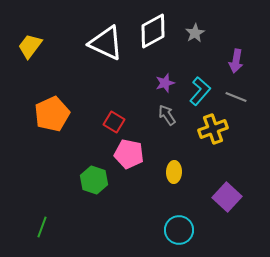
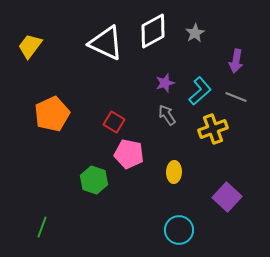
cyan L-shape: rotated 8 degrees clockwise
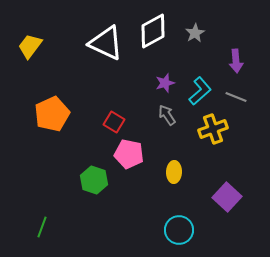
purple arrow: rotated 15 degrees counterclockwise
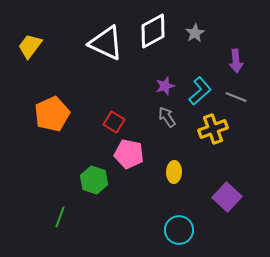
purple star: moved 3 px down
gray arrow: moved 2 px down
green line: moved 18 px right, 10 px up
